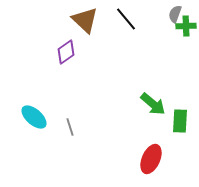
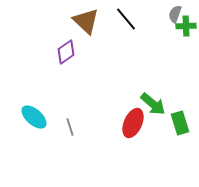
brown triangle: moved 1 px right, 1 px down
green rectangle: moved 2 px down; rotated 20 degrees counterclockwise
red ellipse: moved 18 px left, 36 px up
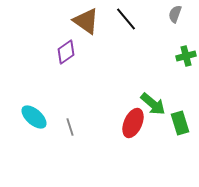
brown triangle: rotated 8 degrees counterclockwise
green cross: moved 30 px down; rotated 12 degrees counterclockwise
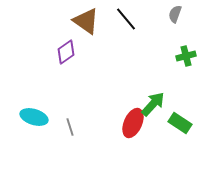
green arrow: rotated 88 degrees counterclockwise
cyan ellipse: rotated 24 degrees counterclockwise
green rectangle: rotated 40 degrees counterclockwise
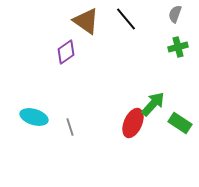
green cross: moved 8 px left, 9 px up
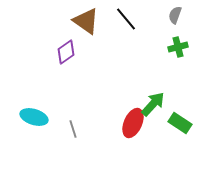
gray semicircle: moved 1 px down
gray line: moved 3 px right, 2 px down
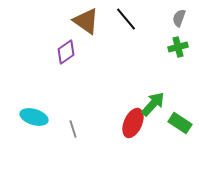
gray semicircle: moved 4 px right, 3 px down
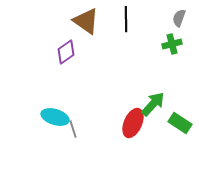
black line: rotated 40 degrees clockwise
green cross: moved 6 px left, 3 px up
cyan ellipse: moved 21 px right
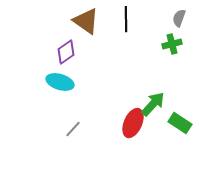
cyan ellipse: moved 5 px right, 35 px up
gray line: rotated 60 degrees clockwise
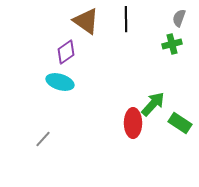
red ellipse: rotated 24 degrees counterclockwise
gray line: moved 30 px left, 10 px down
